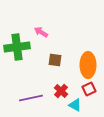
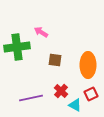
red square: moved 2 px right, 5 px down
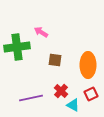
cyan triangle: moved 2 px left
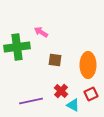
purple line: moved 3 px down
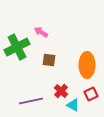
green cross: rotated 20 degrees counterclockwise
brown square: moved 6 px left
orange ellipse: moved 1 px left
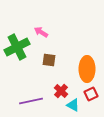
orange ellipse: moved 4 px down
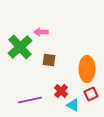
pink arrow: rotated 32 degrees counterclockwise
green cross: moved 3 px right; rotated 15 degrees counterclockwise
purple line: moved 1 px left, 1 px up
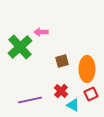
brown square: moved 13 px right, 1 px down; rotated 24 degrees counterclockwise
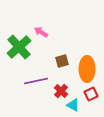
pink arrow: rotated 32 degrees clockwise
green cross: moved 1 px left
purple line: moved 6 px right, 19 px up
